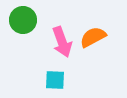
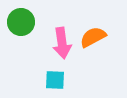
green circle: moved 2 px left, 2 px down
pink arrow: moved 1 px down; rotated 12 degrees clockwise
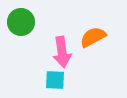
pink arrow: moved 9 px down
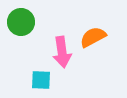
cyan square: moved 14 px left
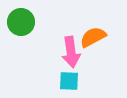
pink arrow: moved 9 px right
cyan square: moved 28 px right, 1 px down
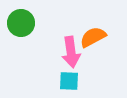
green circle: moved 1 px down
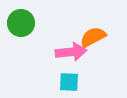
pink arrow: rotated 88 degrees counterclockwise
cyan square: moved 1 px down
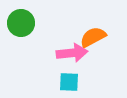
pink arrow: moved 1 px right, 1 px down
